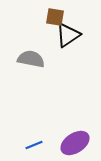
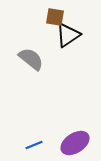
gray semicircle: rotated 28 degrees clockwise
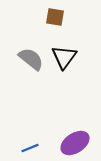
black triangle: moved 4 px left, 22 px down; rotated 20 degrees counterclockwise
blue line: moved 4 px left, 3 px down
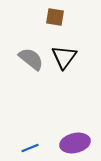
purple ellipse: rotated 20 degrees clockwise
